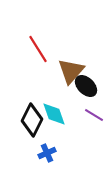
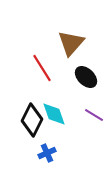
red line: moved 4 px right, 19 px down
brown triangle: moved 28 px up
black ellipse: moved 9 px up
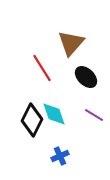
blue cross: moved 13 px right, 3 px down
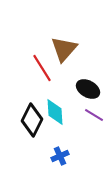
brown triangle: moved 7 px left, 6 px down
black ellipse: moved 2 px right, 12 px down; rotated 15 degrees counterclockwise
cyan diamond: moved 1 px right, 2 px up; rotated 16 degrees clockwise
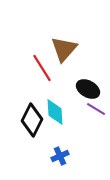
purple line: moved 2 px right, 6 px up
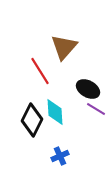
brown triangle: moved 2 px up
red line: moved 2 px left, 3 px down
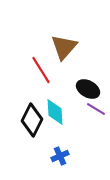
red line: moved 1 px right, 1 px up
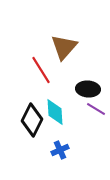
black ellipse: rotated 25 degrees counterclockwise
blue cross: moved 6 px up
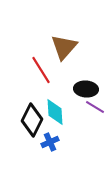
black ellipse: moved 2 px left
purple line: moved 1 px left, 2 px up
blue cross: moved 10 px left, 8 px up
